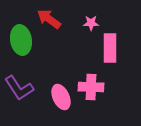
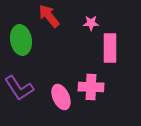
red arrow: moved 3 px up; rotated 15 degrees clockwise
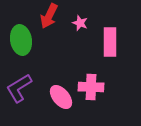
red arrow: rotated 115 degrees counterclockwise
pink star: moved 11 px left; rotated 21 degrees clockwise
pink rectangle: moved 6 px up
purple L-shape: rotated 92 degrees clockwise
pink ellipse: rotated 15 degrees counterclockwise
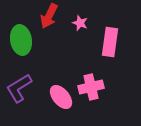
pink rectangle: rotated 8 degrees clockwise
pink cross: rotated 15 degrees counterclockwise
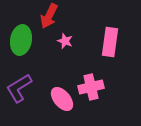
pink star: moved 15 px left, 18 px down
green ellipse: rotated 20 degrees clockwise
pink ellipse: moved 1 px right, 2 px down
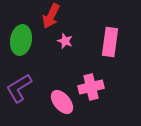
red arrow: moved 2 px right
pink ellipse: moved 3 px down
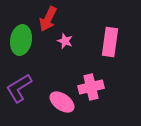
red arrow: moved 3 px left, 3 px down
pink ellipse: rotated 15 degrees counterclockwise
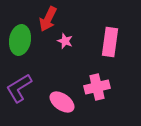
green ellipse: moved 1 px left
pink cross: moved 6 px right
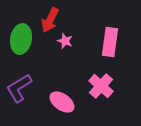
red arrow: moved 2 px right, 1 px down
green ellipse: moved 1 px right, 1 px up
pink cross: moved 4 px right, 1 px up; rotated 35 degrees counterclockwise
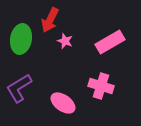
pink rectangle: rotated 52 degrees clockwise
pink cross: rotated 25 degrees counterclockwise
pink ellipse: moved 1 px right, 1 px down
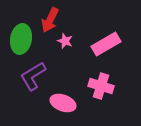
pink rectangle: moved 4 px left, 2 px down
purple L-shape: moved 14 px right, 12 px up
pink ellipse: rotated 15 degrees counterclockwise
